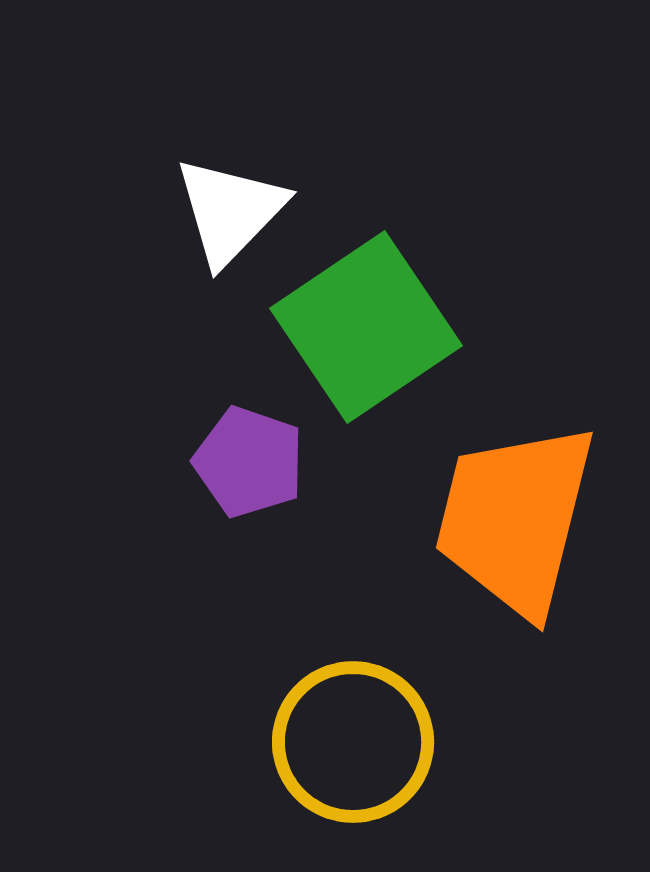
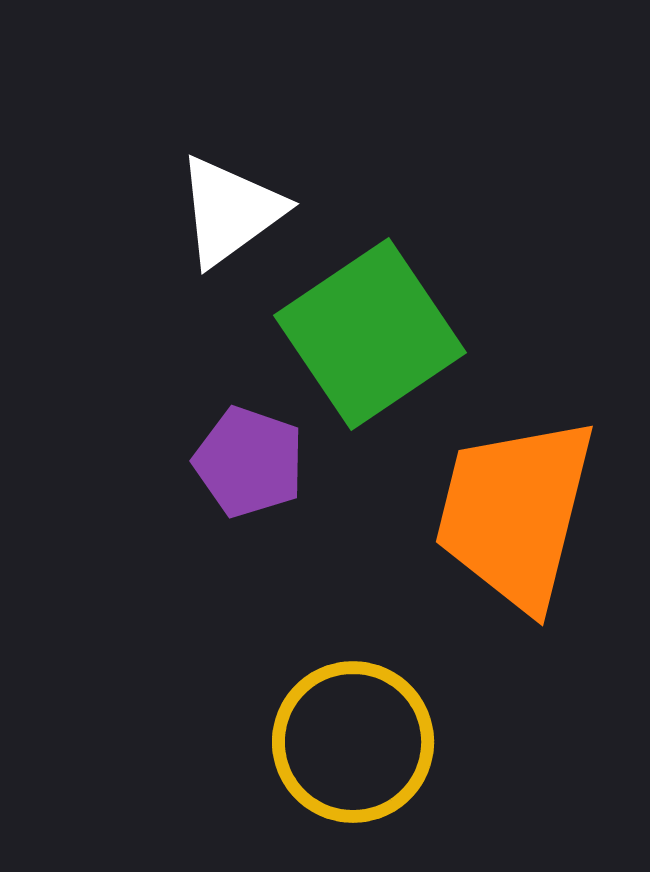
white triangle: rotated 10 degrees clockwise
green square: moved 4 px right, 7 px down
orange trapezoid: moved 6 px up
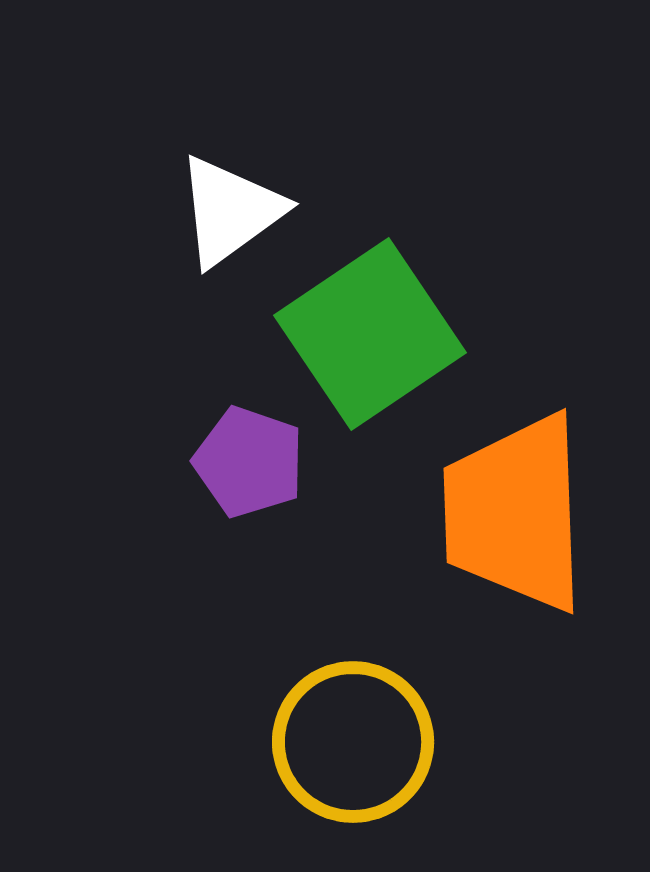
orange trapezoid: rotated 16 degrees counterclockwise
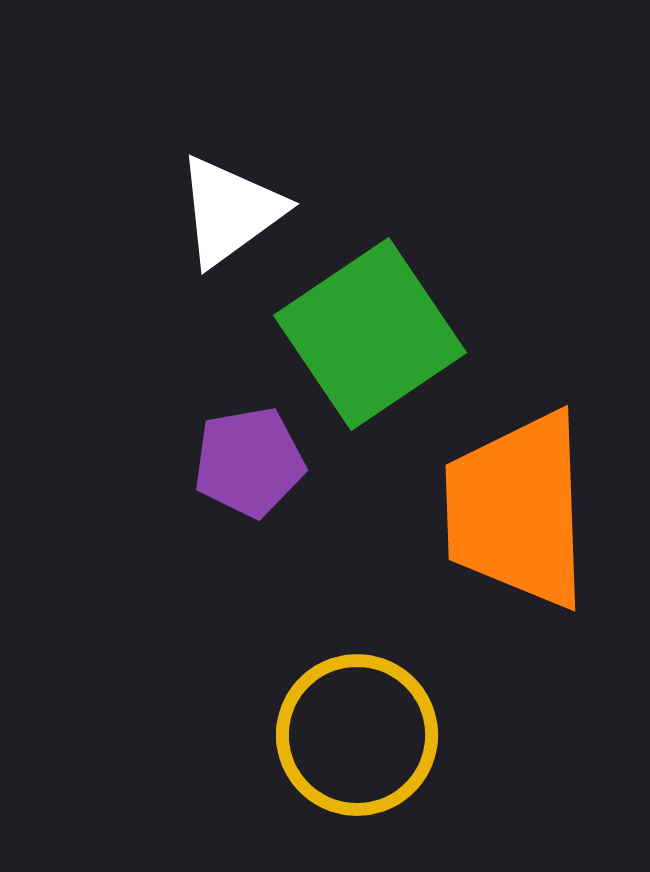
purple pentagon: rotated 29 degrees counterclockwise
orange trapezoid: moved 2 px right, 3 px up
yellow circle: moved 4 px right, 7 px up
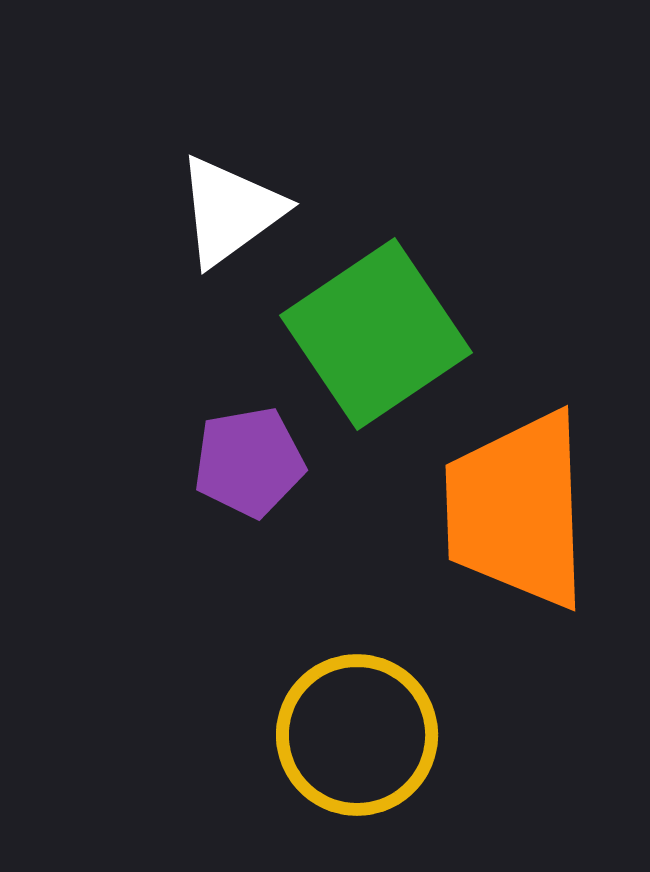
green square: moved 6 px right
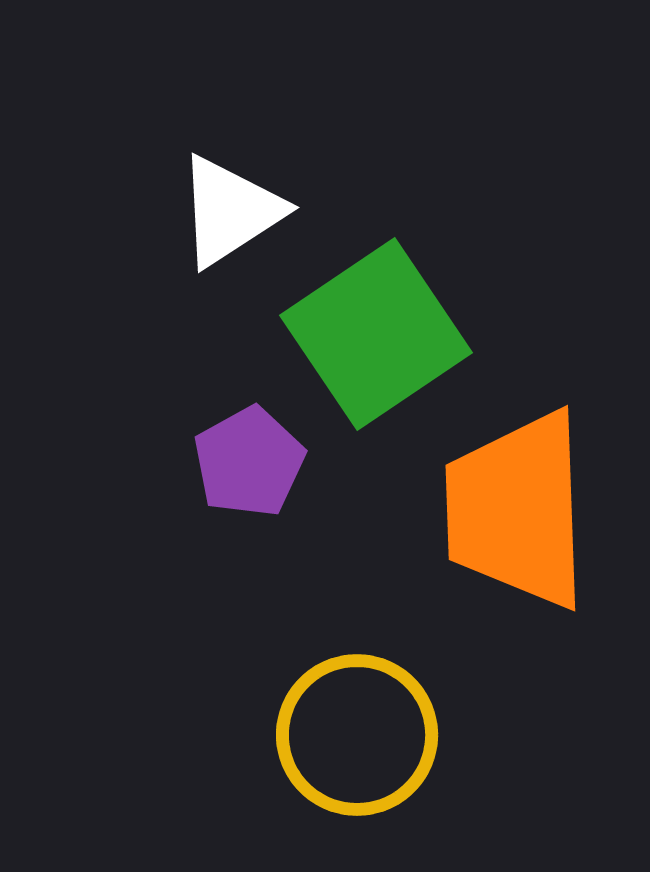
white triangle: rotated 3 degrees clockwise
purple pentagon: rotated 19 degrees counterclockwise
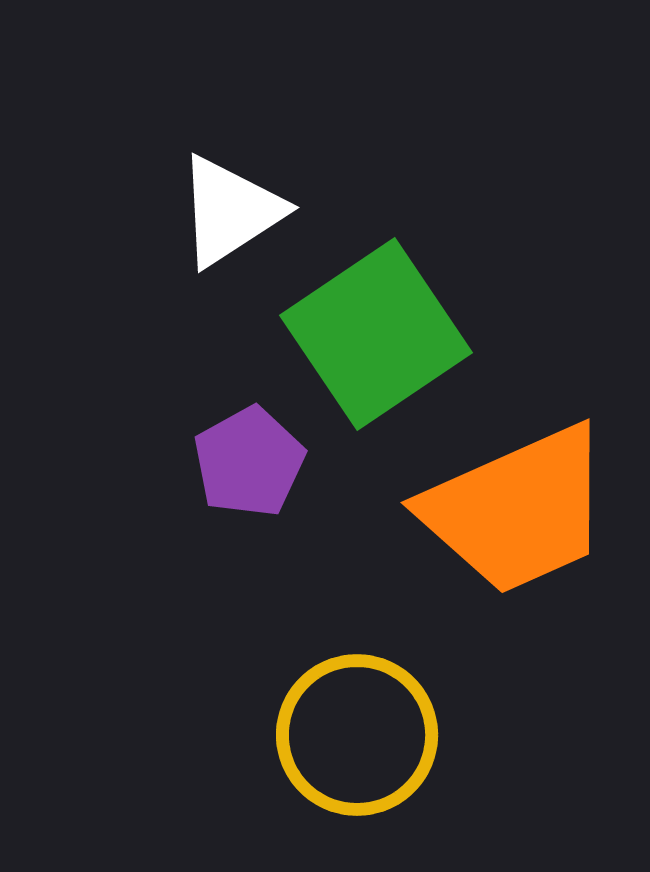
orange trapezoid: rotated 112 degrees counterclockwise
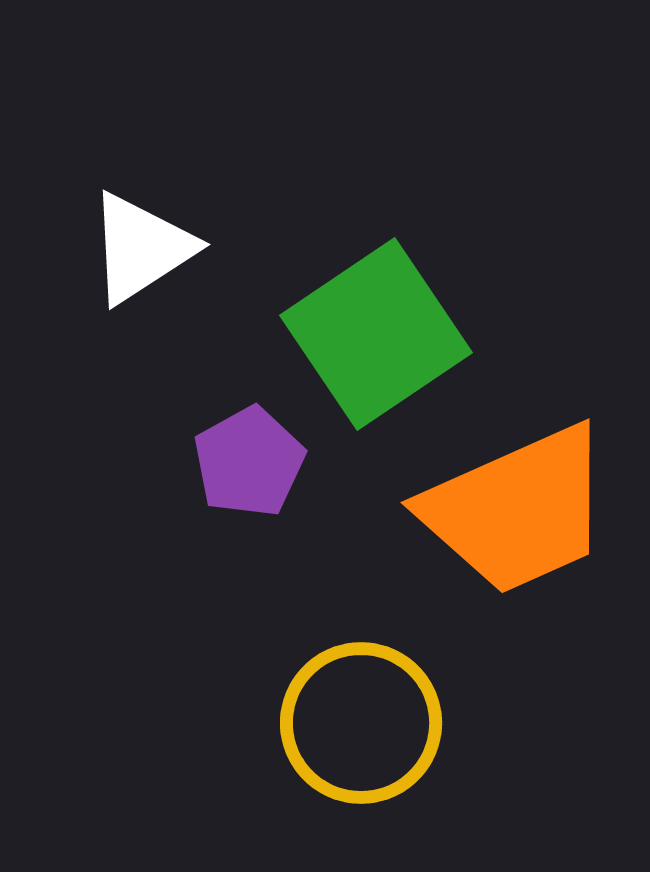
white triangle: moved 89 px left, 37 px down
yellow circle: moved 4 px right, 12 px up
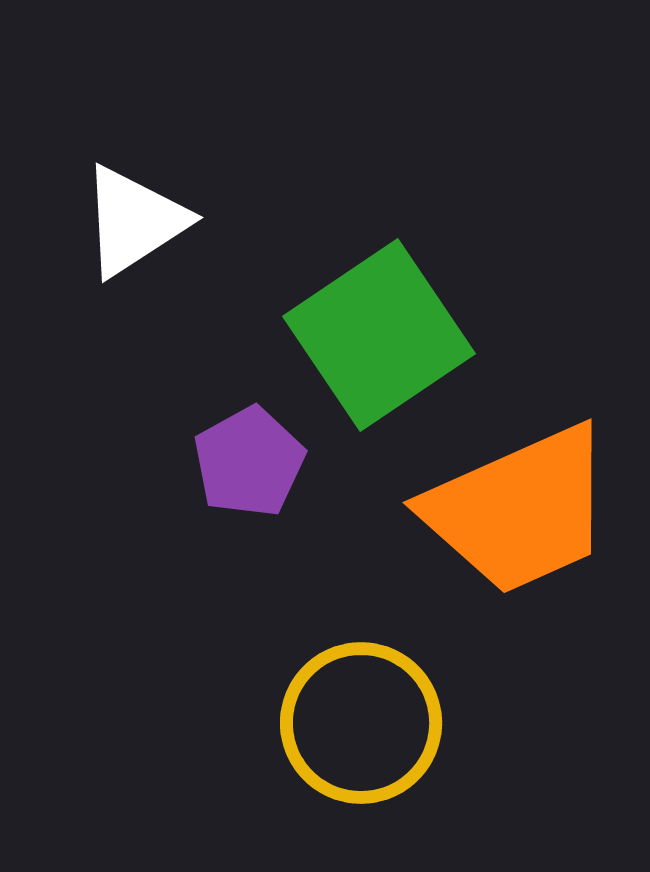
white triangle: moved 7 px left, 27 px up
green square: moved 3 px right, 1 px down
orange trapezoid: moved 2 px right
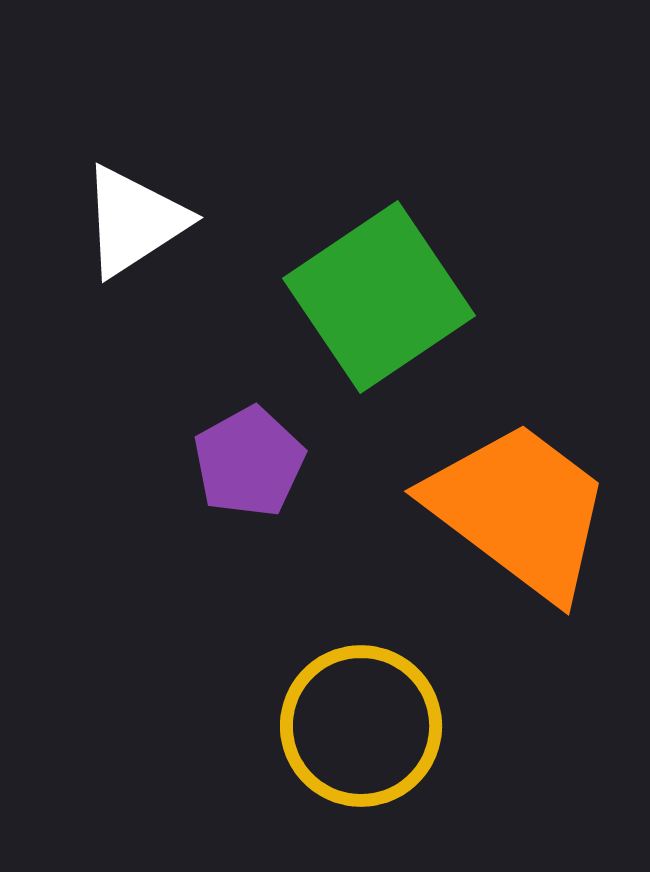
green square: moved 38 px up
orange trapezoid: rotated 119 degrees counterclockwise
yellow circle: moved 3 px down
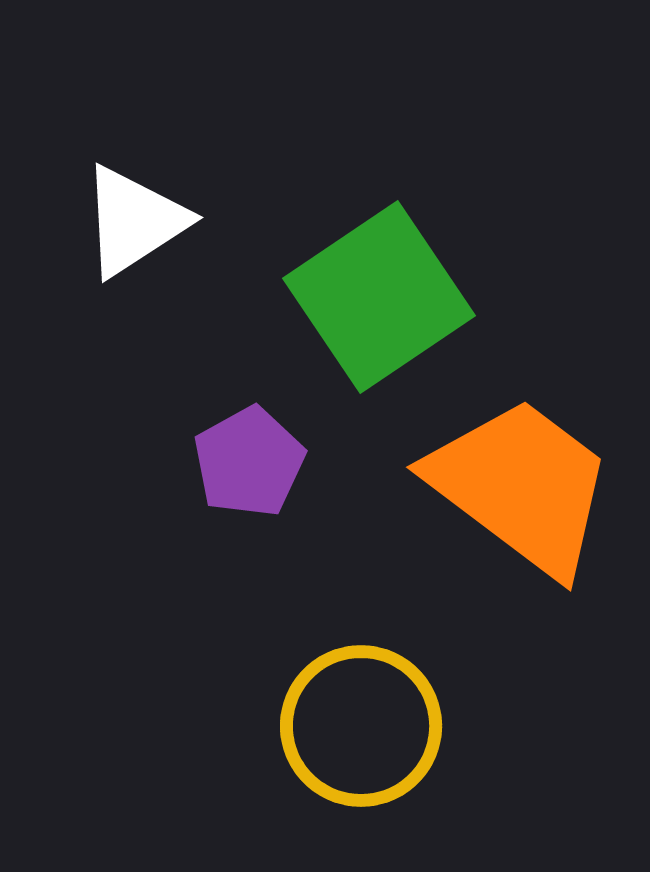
orange trapezoid: moved 2 px right, 24 px up
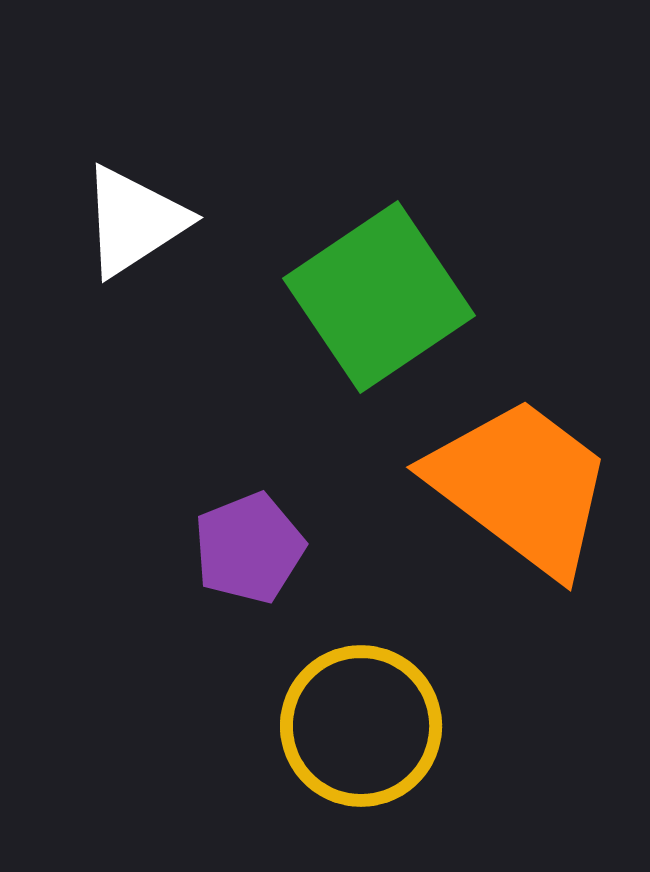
purple pentagon: moved 86 px down; rotated 7 degrees clockwise
